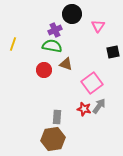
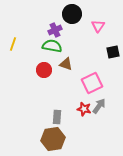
pink square: rotated 10 degrees clockwise
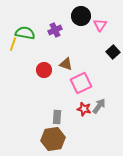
black circle: moved 9 px right, 2 px down
pink triangle: moved 2 px right, 1 px up
green semicircle: moved 27 px left, 13 px up
black square: rotated 32 degrees counterclockwise
pink square: moved 11 px left
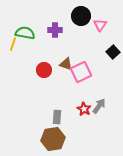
purple cross: rotated 24 degrees clockwise
pink square: moved 11 px up
red star: rotated 16 degrees clockwise
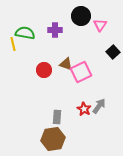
yellow line: rotated 32 degrees counterclockwise
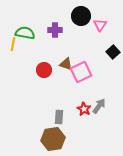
yellow line: rotated 24 degrees clockwise
gray rectangle: moved 2 px right
